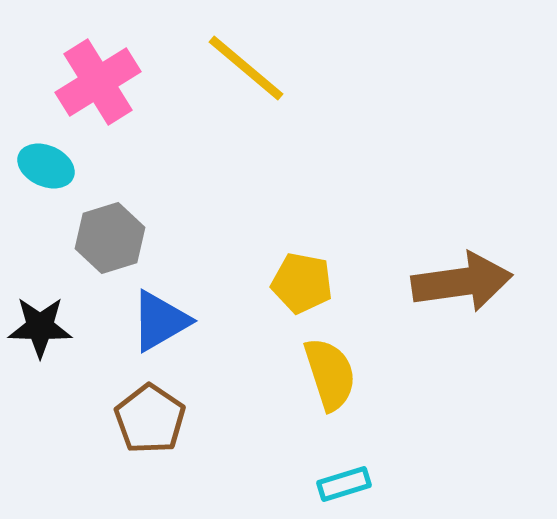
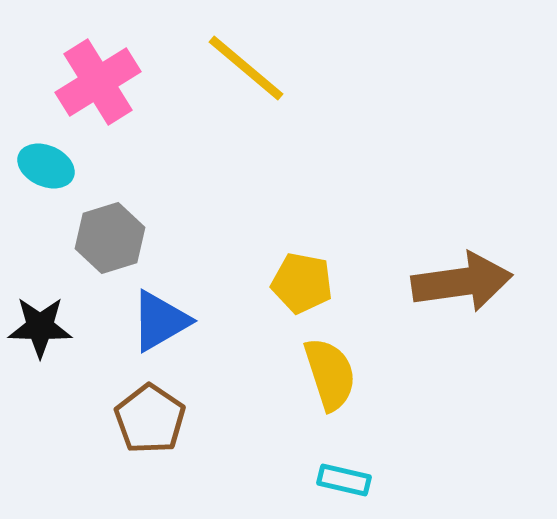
cyan rectangle: moved 4 px up; rotated 30 degrees clockwise
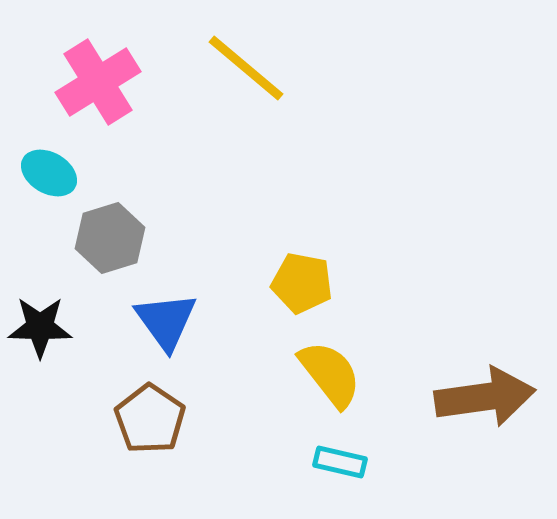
cyan ellipse: moved 3 px right, 7 px down; rotated 6 degrees clockwise
brown arrow: moved 23 px right, 115 px down
blue triangle: moved 6 px right; rotated 36 degrees counterclockwise
yellow semicircle: rotated 20 degrees counterclockwise
cyan rectangle: moved 4 px left, 18 px up
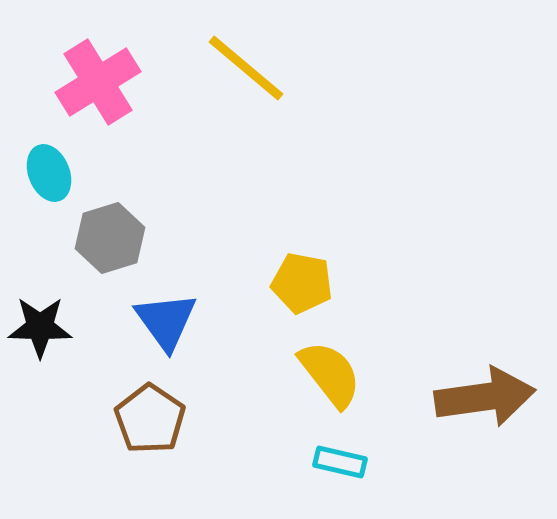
cyan ellipse: rotated 38 degrees clockwise
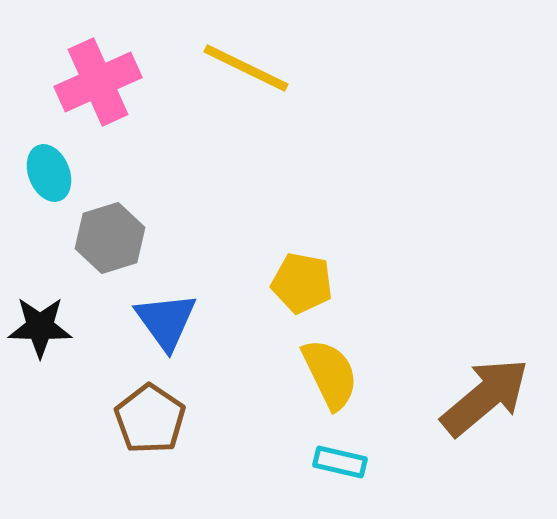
yellow line: rotated 14 degrees counterclockwise
pink cross: rotated 8 degrees clockwise
yellow semicircle: rotated 12 degrees clockwise
brown arrow: rotated 32 degrees counterclockwise
